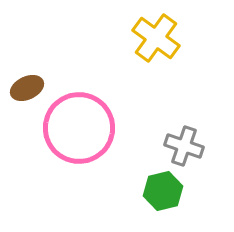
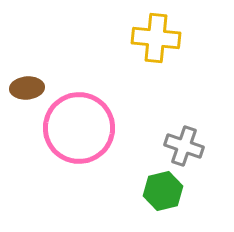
yellow cross: rotated 30 degrees counterclockwise
brown ellipse: rotated 20 degrees clockwise
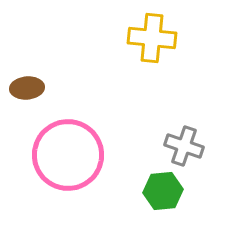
yellow cross: moved 4 px left
pink circle: moved 11 px left, 27 px down
green hexagon: rotated 9 degrees clockwise
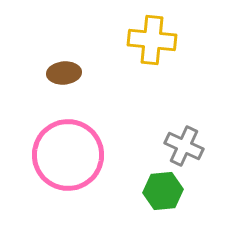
yellow cross: moved 2 px down
brown ellipse: moved 37 px right, 15 px up
gray cross: rotated 6 degrees clockwise
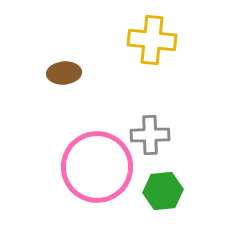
gray cross: moved 34 px left, 11 px up; rotated 27 degrees counterclockwise
pink circle: moved 29 px right, 12 px down
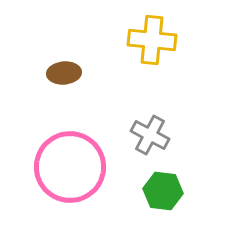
gray cross: rotated 30 degrees clockwise
pink circle: moved 27 px left
green hexagon: rotated 12 degrees clockwise
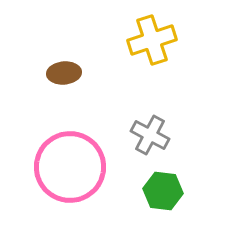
yellow cross: rotated 24 degrees counterclockwise
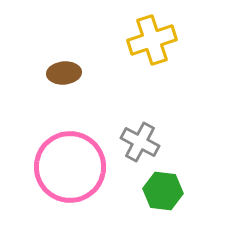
gray cross: moved 10 px left, 7 px down
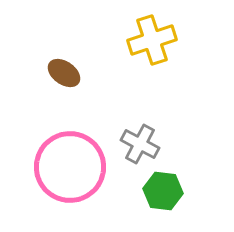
brown ellipse: rotated 40 degrees clockwise
gray cross: moved 2 px down
